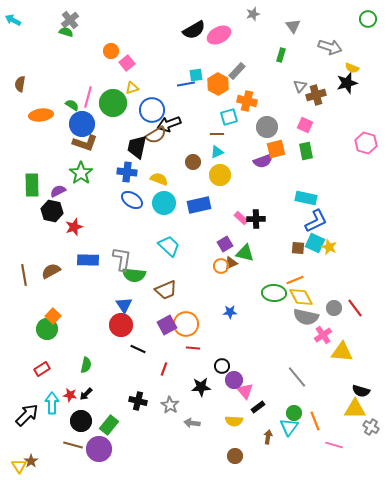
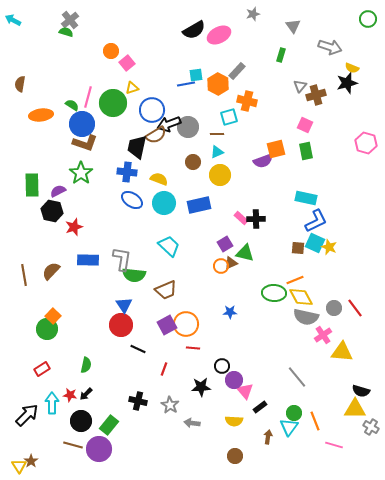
gray circle at (267, 127): moved 79 px left
brown semicircle at (51, 271): rotated 18 degrees counterclockwise
black rectangle at (258, 407): moved 2 px right
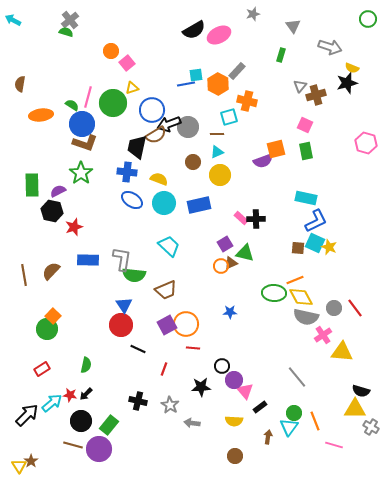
cyan arrow at (52, 403): rotated 50 degrees clockwise
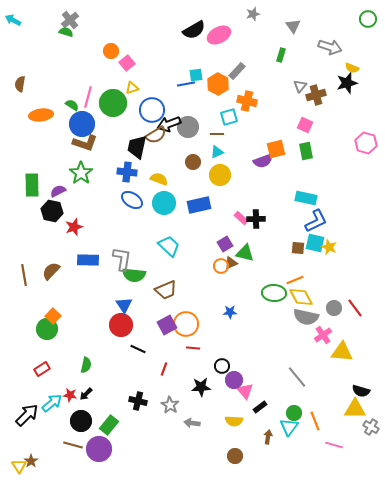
cyan square at (315, 243): rotated 12 degrees counterclockwise
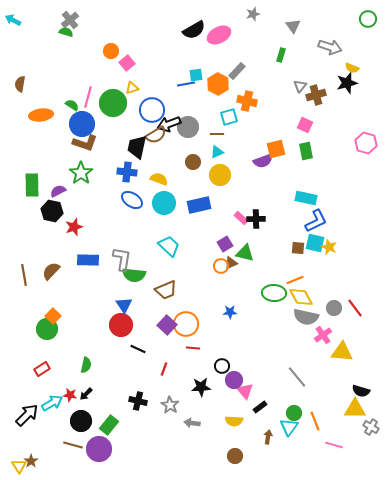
purple square at (167, 325): rotated 18 degrees counterclockwise
cyan arrow at (52, 403): rotated 10 degrees clockwise
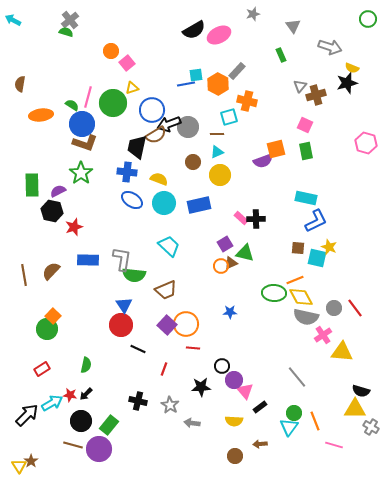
green rectangle at (281, 55): rotated 40 degrees counterclockwise
cyan square at (315, 243): moved 2 px right, 15 px down
brown arrow at (268, 437): moved 8 px left, 7 px down; rotated 104 degrees counterclockwise
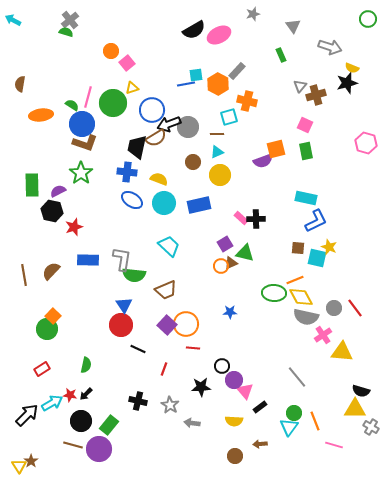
brown semicircle at (156, 135): moved 3 px down
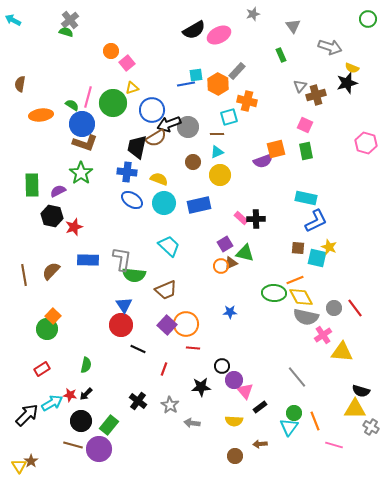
black hexagon at (52, 211): moved 5 px down
black cross at (138, 401): rotated 24 degrees clockwise
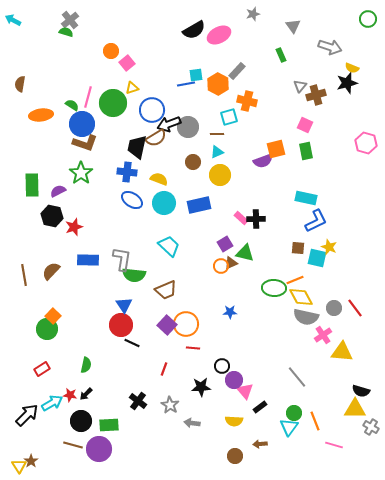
green ellipse at (274, 293): moved 5 px up
black line at (138, 349): moved 6 px left, 6 px up
green rectangle at (109, 425): rotated 48 degrees clockwise
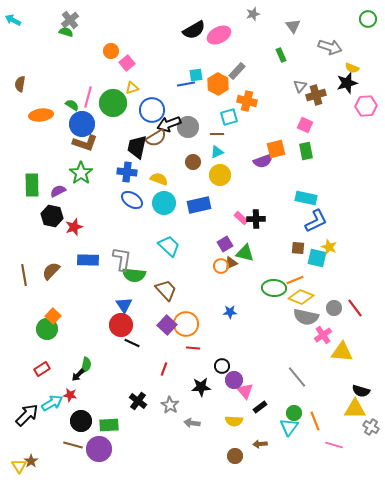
pink hexagon at (366, 143): moved 37 px up; rotated 20 degrees counterclockwise
brown trapezoid at (166, 290): rotated 110 degrees counterclockwise
yellow diamond at (301, 297): rotated 40 degrees counterclockwise
black arrow at (86, 394): moved 8 px left, 19 px up
